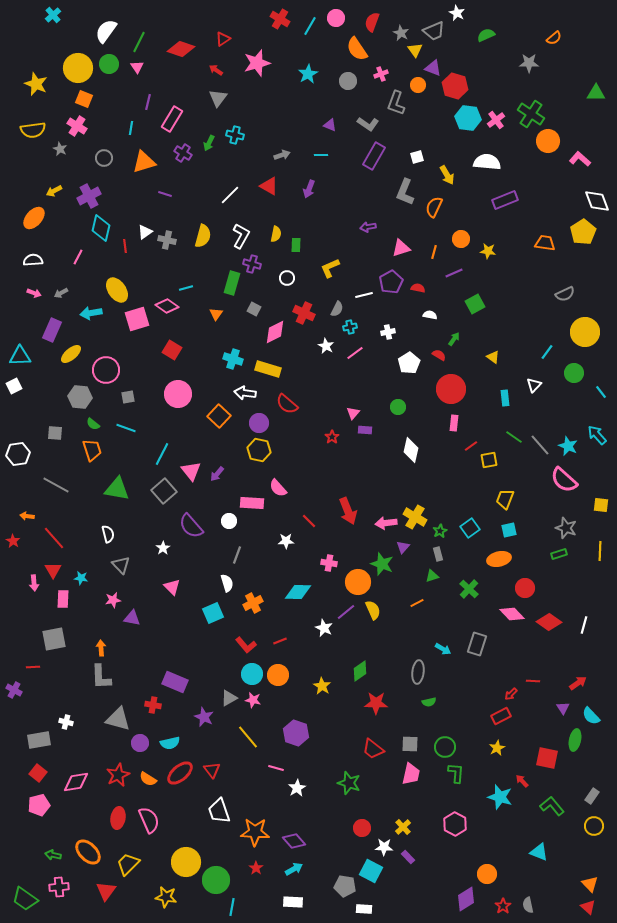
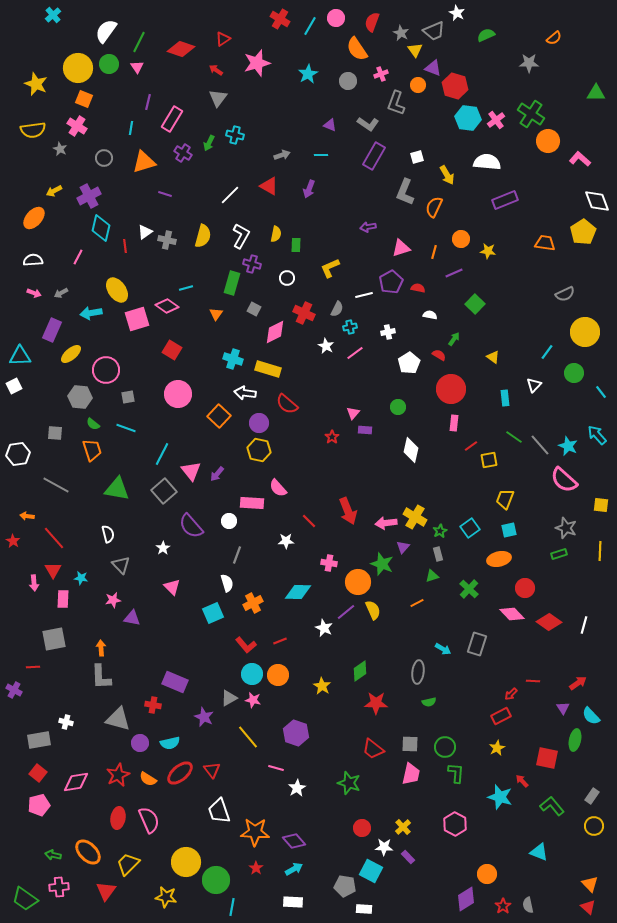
green square at (475, 304): rotated 18 degrees counterclockwise
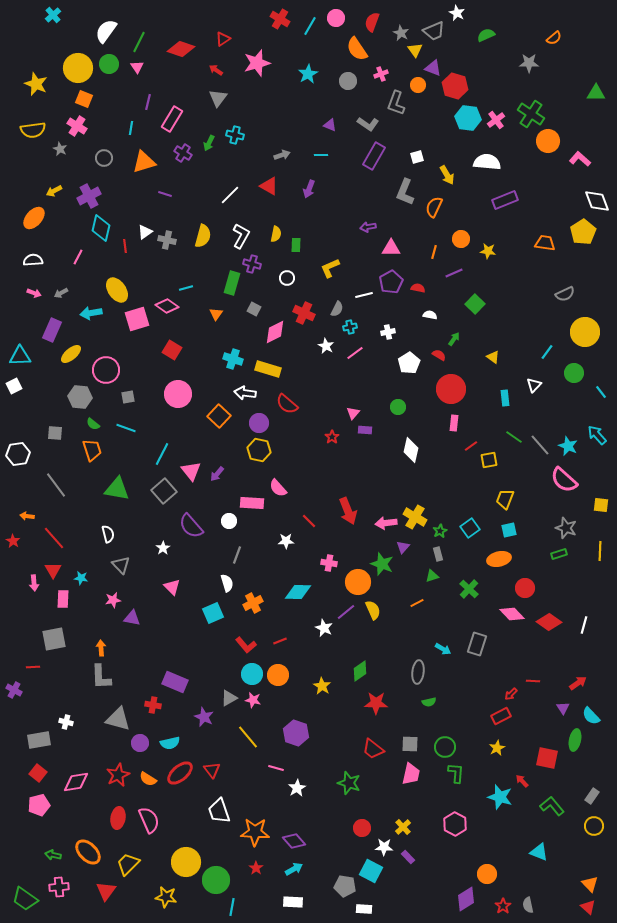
pink triangle at (401, 248): moved 10 px left; rotated 18 degrees clockwise
gray line at (56, 485): rotated 24 degrees clockwise
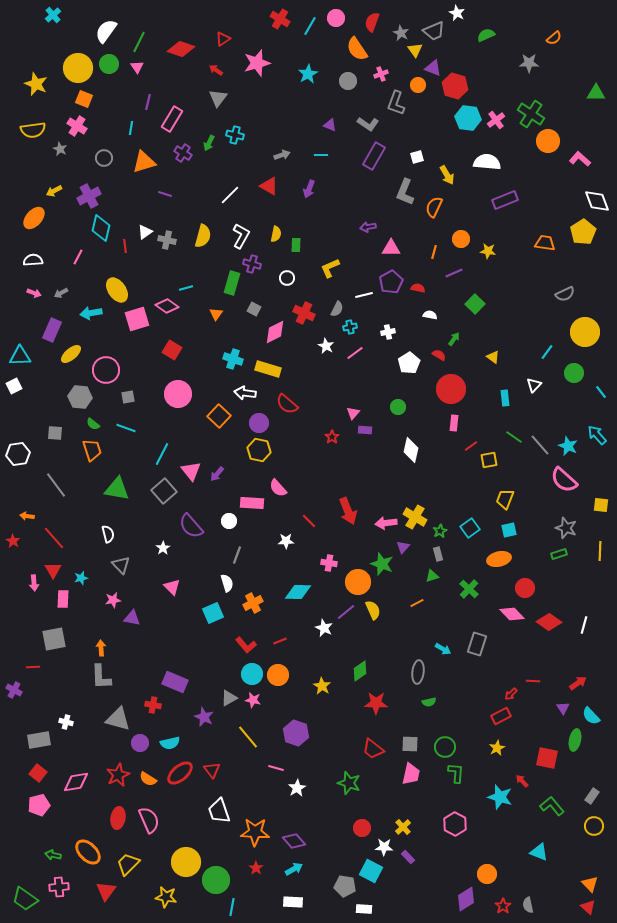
cyan star at (81, 578): rotated 24 degrees counterclockwise
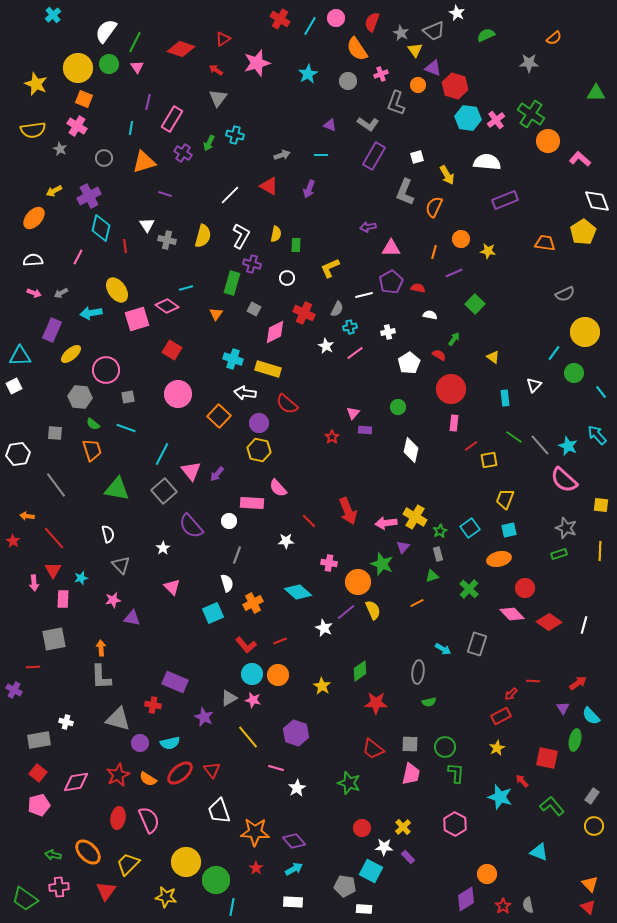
green line at (139, 42): moved 4 px left
white triangle at (145, 232): moved 2 px right, 7 px up; rotated 28 degrees counterclockwise
cyan line at (547, 352): moved 7 px right, 1 px down
cyan diamond at (298, 592): rotated 40 degrees clockwise
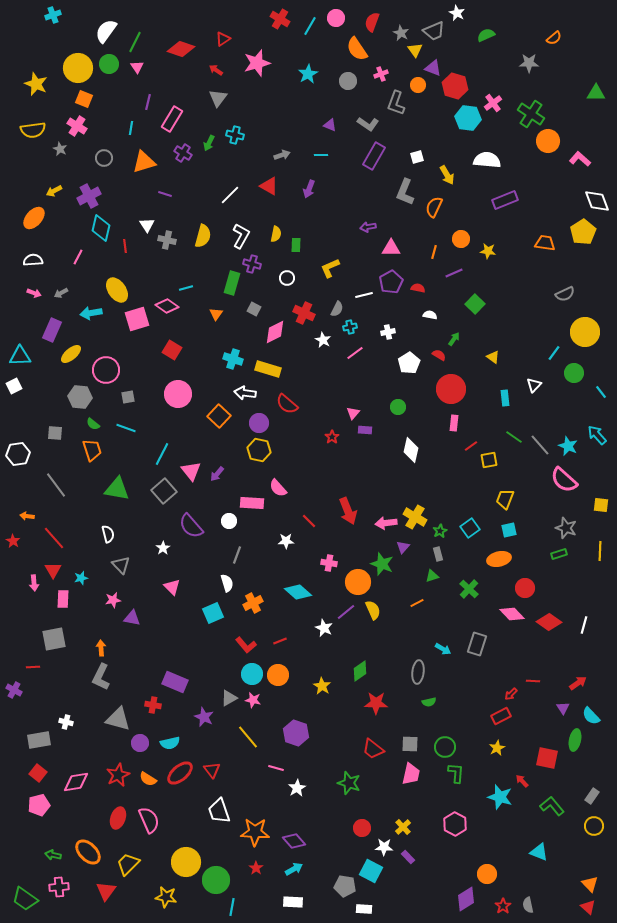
cyan cross at (53, 15): rotated 21 degrees clockwise
pink cross at (496, 120): moved 3 px left, 17 px up
white semicircle at (487, 162): moved 2 px up
white star at (326, 346): moved 3 px left, 6 px up
gray L-shape at (101, 677): rotated 28 degrees clockwise
red ellipse at (118, 818): rotated 10 degrees clockwise
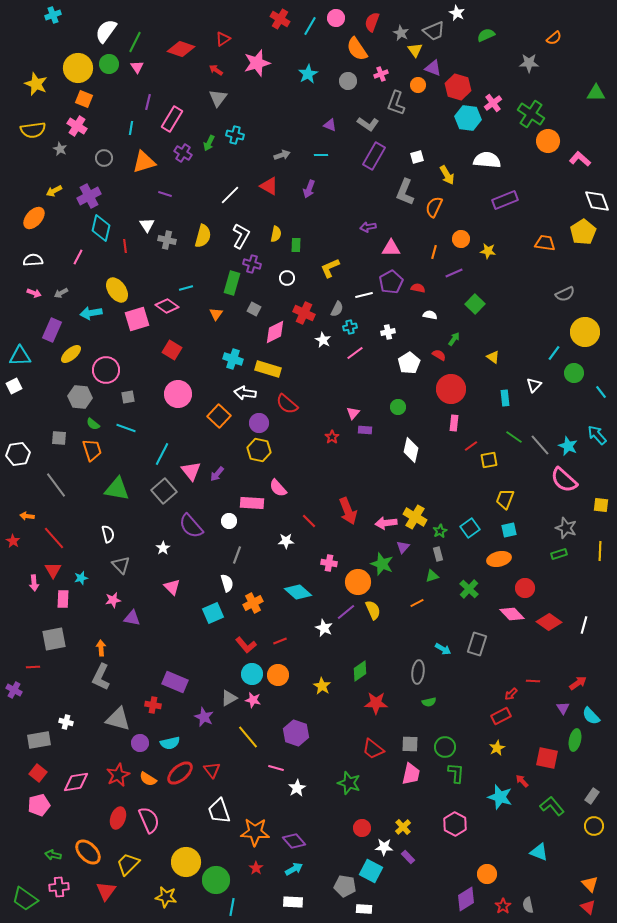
red hexagon at (455, 86): moved 3 px right, 1 px down
gray square at (55, 433): moved 4 px right, 5 px down
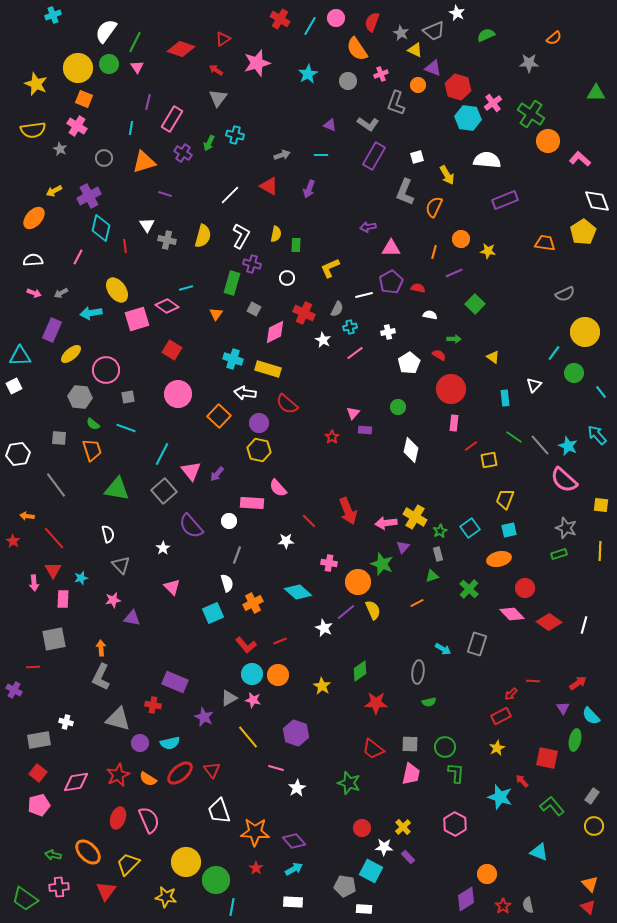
yellow triangle at (415, 50): rotated 28 degrees counterclockwise
green arrow at (454, 339): rotated 56 degrees clockwise
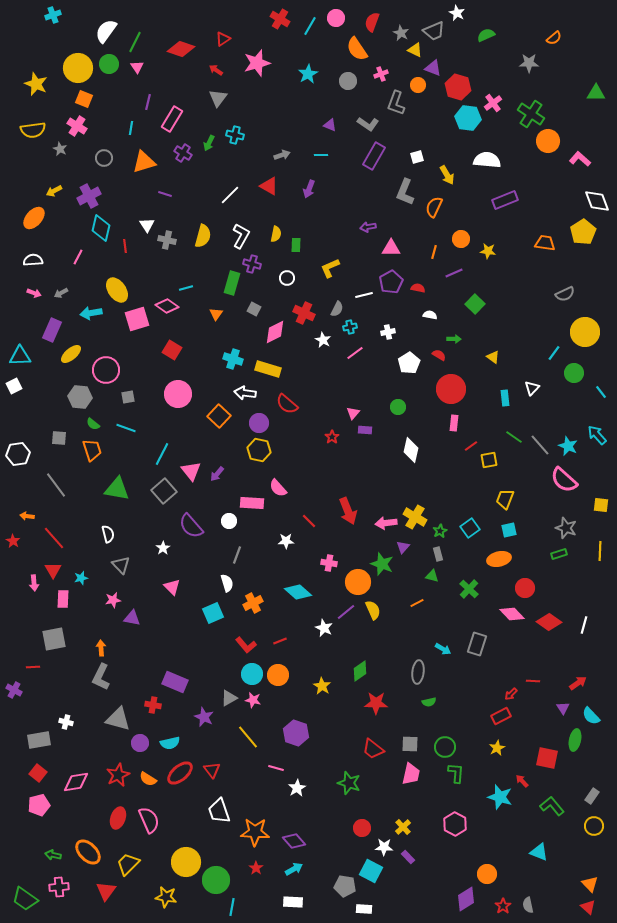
white triangle at (534, 385): moved 2 px left, 3 px down
green triangle at (432, 576): rotated 32 degrees clockwise
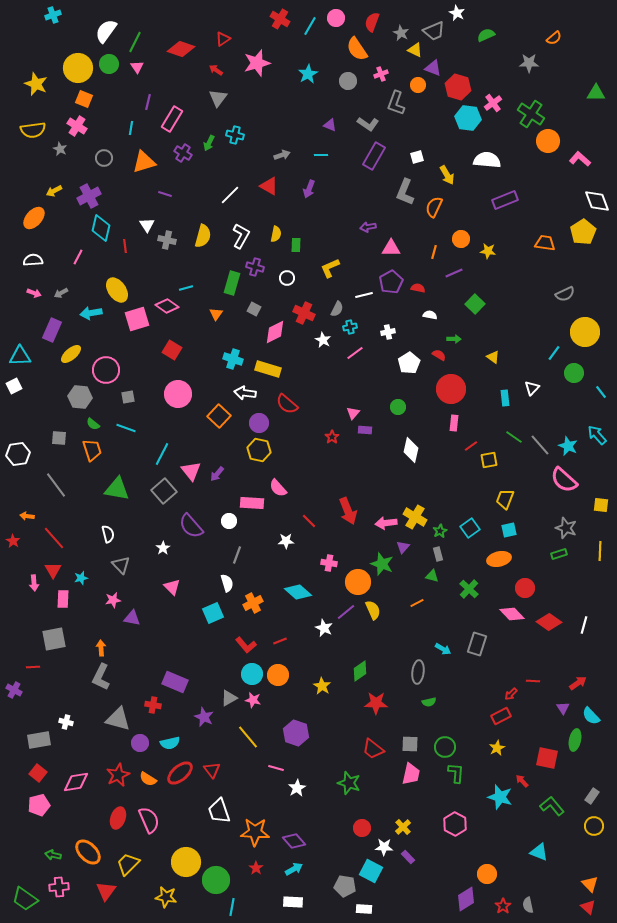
purple cross at (252, 264): moved 3 px right, 3 px down
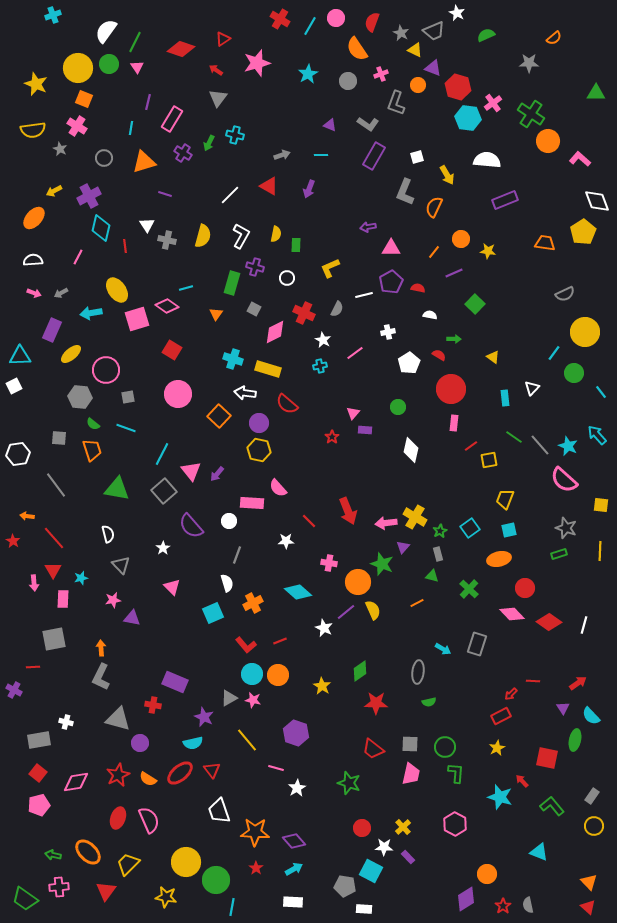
orange line at (434, 252): rotated 24 degrees clockwise
cyan cross at (350, 327): moved 30 px left, 39 px down
yellow line at (248, 737): moved 1 px left, 3 px down
cyan semicircle at (170, 743): moved 23 px right
orange triangle at (590, 884): moved 1 px left, 2 px up
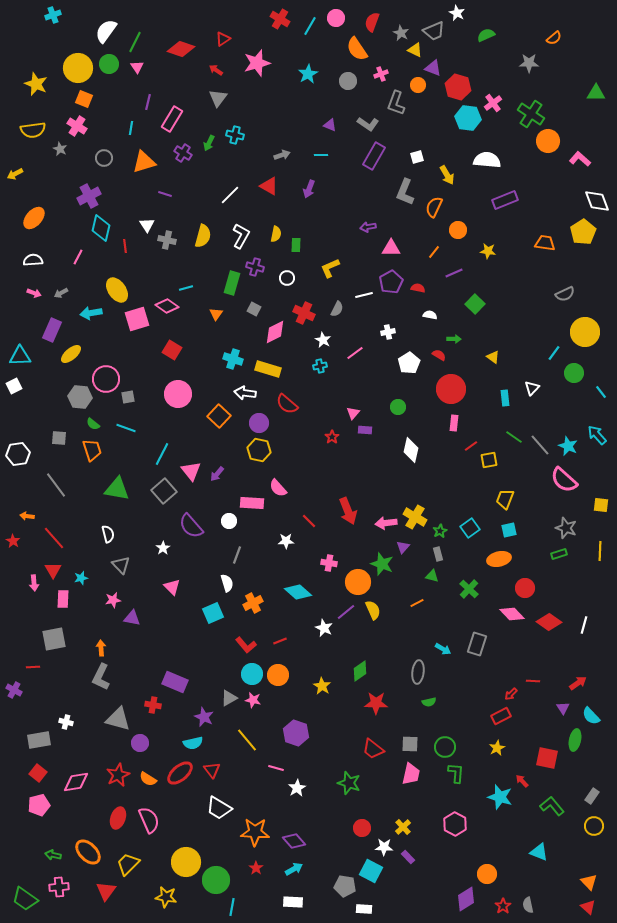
yellow arrow at (54, 191): moved 39 px left, 17 px up
orange circle at (461, 239): moved 3 px left, 9 px up
pink circle at (106, 370): moved 9 px down
white trapezoid at (219, 811): moved 3 px up; rotated 40 degrees counterclockwise
